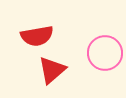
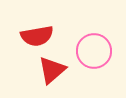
pink circle: moved 11 px left, 2 px up
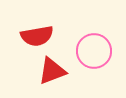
red triangle: moved 1 px down; rotated 20 degrees clockwise
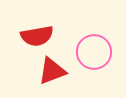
pink circle: moved 1 px down
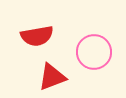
red triangle: moved 6 px down
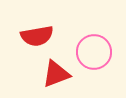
red triangle: moved 4 px right, 3 px up
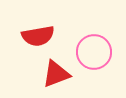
red semicircle: moved 1 px right
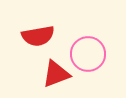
pink circle: moved 6 px left, 2 px down
